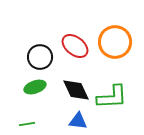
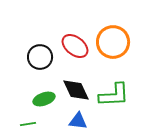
orange circle: moved 2 px left
green ellipse: moved 9 px right, 12 px down
green L-shape: moved 2 px right, 2 px up
green line: moved 1 px right
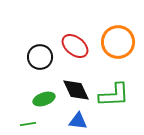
orange circle: moved 5 px right
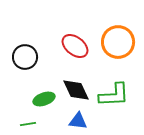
black circle: moved 15 px left
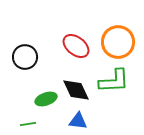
red ellipse: moved 1 px right
green L-shape: moved 14 px up
green ellipse: moved 2 px right
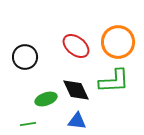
blue triangle: moved 1 px left
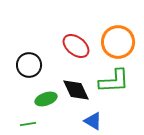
black circle: moved 4 px right, 8 px down
blue triangle: moved 16 px right; rotated 24 degrees clockwise
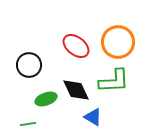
blue triangle: moved 4 px up
